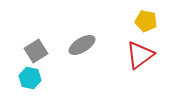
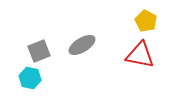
yellow pentagon: rotated 15 degrees clockwise
gray square: moved 3 px right; rotated 10 degrees clockwise
red triangle: rotated 48 degrees clockwise
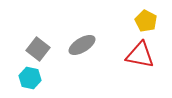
gray square: moved 1 px left, 2 px up; rotated 30 degrees counterclockwise
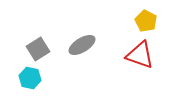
gray square: rotated 20 degrees clockwise
red triangle: rotated 8 degrees clockwise
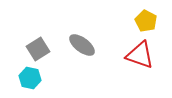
gray ellipse: rotated 68 degrees clockwise
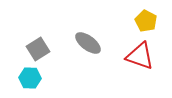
gray ellipse: moved 6 px right, 2 px up
red triangle: moved 1 px down
cyan hexagon: rotated 10 degrees counterclockwise
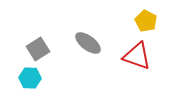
red triangle: moved 3 px left
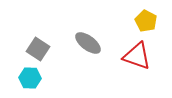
gray square: rotated 25 degrees counterclockwise
